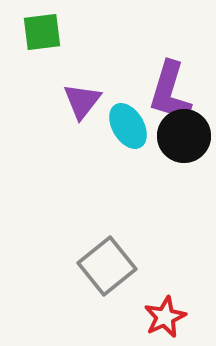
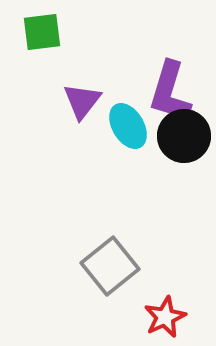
gray square: moved 3 px right
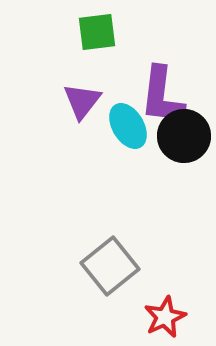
green square: moved 55 px right
purple L-shape: moved 8 px left, 4 px down; rotated 10 degrees counterclockwise
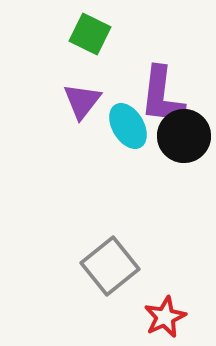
green square: moved 7 px left, 2 px down; rotated 33 degrees clockwise
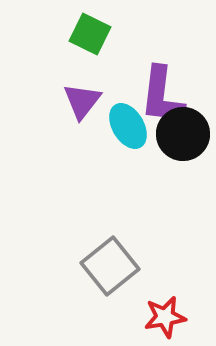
black circle: moved 1 px left, 2 px up
red star: rotated 15 degrees clockwise
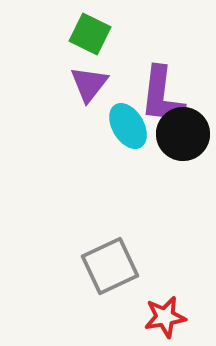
purple triangle: moved 7 px right, 17 px up
gray square: rotated 14 degrees clockwise
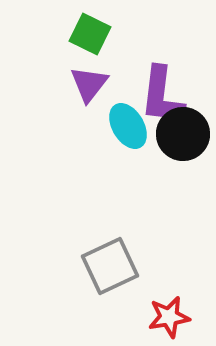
red star: moved 4 px right
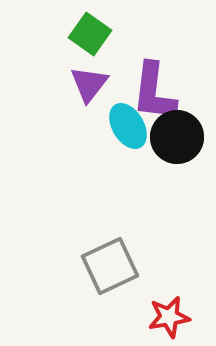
green square: rotated 9 degrees clockwise
purple L-shape: moved 8 px left, 4 px up
black circle: moved 6 px left, 3 px down
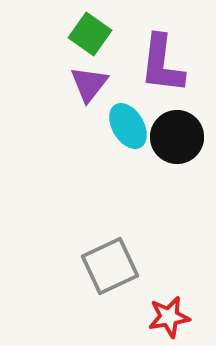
purple L-shape: moved 8 px right, 28 px up
